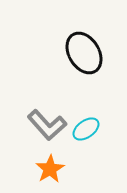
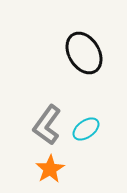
gray L-shape: rotated 78 degrees clockwise
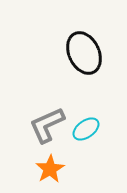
black ellipse: rotated 6 degrees clockwise
gray L-shape: rotated 30 degrees clockwise
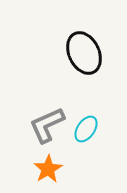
cyan ellipse: rotated 20 degrees counterclockwise
orange star: moved 2 px left
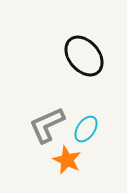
black ellipse: moved 3 px down; rotated 15 degrees counterclockwise
orange star: moved 19 px right, 9 px up; rotated 16 degrees counterclockwise
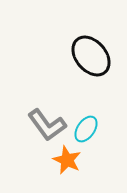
black ellipse: moved 7 px right
gray L-shape: rotated 102 degrees counterclockwise
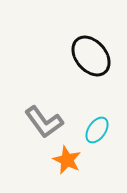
gray L-shape: moved 3 px left, 3 px up
cyan ellipse: moved 11 px right, 1 px down
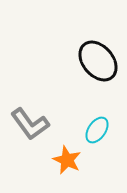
black ellipse: moved 7 px right, 5 px down
gray L-shape: moved 14 px left, 2 px down
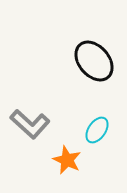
black ellipse: moved 4 px left
gray L-shape: rotated 12 degrees counterclockwise
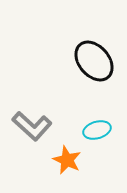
gray L-shape: moved 2 px right, 2 px down
cyan ellipse: rotated 40 degrees clockwise
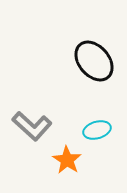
orange star: rotated 8 degrees clockwise
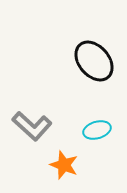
orange star: moved 3 px left, 5 px down; rotated 12 degrees counterclockwise
